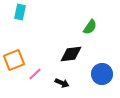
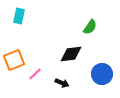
cyan rectangle: moved 1 px left, 4 px down
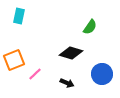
black diamond: moved 1 px up; rotated 25 degrees clockwise
black arrow: moved 5 px right
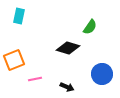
black diamond: moved 3 px left, 5 px up
pink line: moved 5 px down; rotated 32 degrees clockwise
black arrow: moved 4 px down
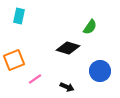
blue circle: moved 2 px left, 3 px up
pink line: rotated 24 degrees counterclockwise
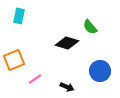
green semicircle: rotated 105 degrees clockwise
black diamond: moved 1 px left, 5 px up
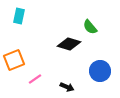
black diamond: moved 2 px right, 1 px down
